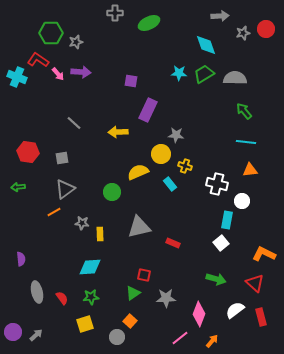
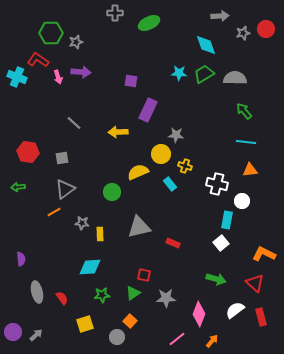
pink arrow at (58, 74): moved 3 px down; rotated 24 degrees clockwise
green star at (91, 297): moved 11 px right, 2 px up
pink line at (180, 338): moved 3 px left, 1 px down
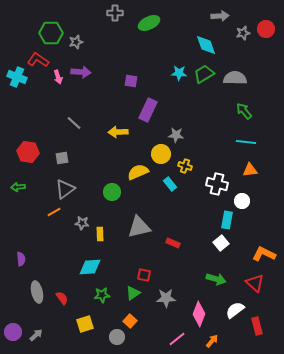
red rectangle at (261, 317): moved 4 px left, 9 px down
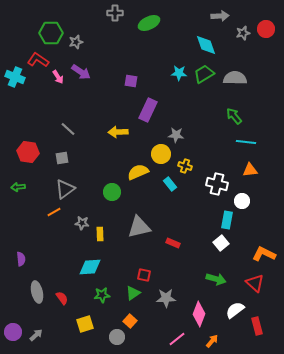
purple arrow at (81, 72): rotated 30 degrees clockwise
cyan cross at (17, 77): moved 2 px left
pink arrow at (58, 77): rotated 16 degrees counterclockwise
green arrow at (244, 111): moved 10 px left, 5 px down
gray line at (74, 123): moved 6 px left, 6 px down
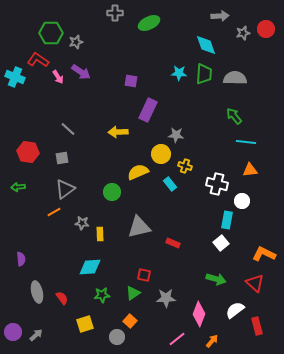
green trapezoid at (204, 74): rotated 125 degrees clockwise
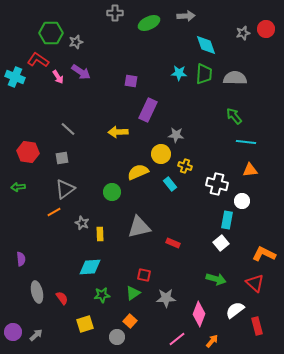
gray arrow at (220, 16): moved 34 px left
gray star at (82, 223): rotated 16 degrees clockwise
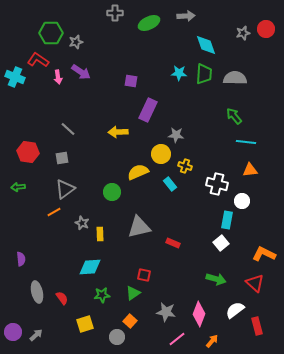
pink arrow at (58, 77): rotated 24 degrees clockwise
gray star at (166, 298): moved 14 px down; rotated 12 degrees clockwise
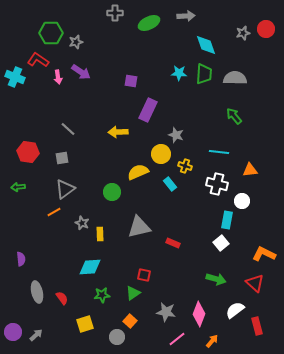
gray star at (176, 135): rotated 14 degrees clockwise
cyan line at (246, 142): moved 27 px left, 10 px down
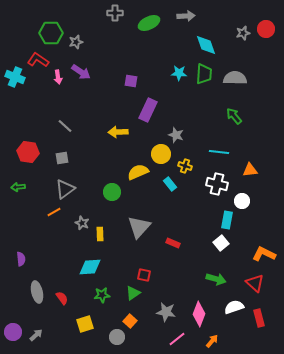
gray line at (68, 129): moved 3 px left, 3 px up
gray triangle at (139, 227): rotated 35 degrees counterclockwise
white semicircle at (235, 310): moved 1 px left, 3 px up; rotated 18 degrees clockwise
red rectangle at (257, 326): moved 2 px right, 8 px up
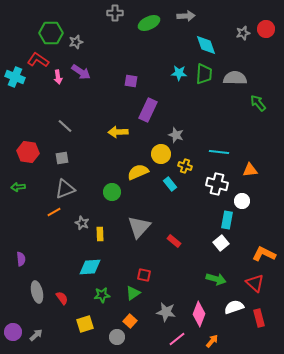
green arrow at (234, 116): moved 24 px right, 13 px up
gray triangle at (65, 189): rotated 15 degrees clockwise
red rectangle at (173, 243): moved 1 px right, 2 px up; rotated 16 degrees clockwise
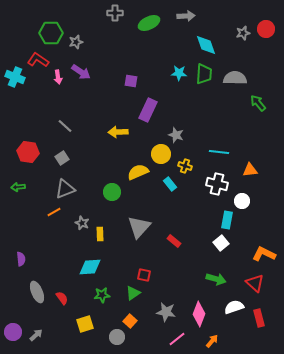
gray square at (62, 158): rotated 24 degrees counterclockwise
gray ellipse at (37, 292): rotated 10 degrees counterclockwise
